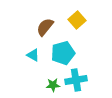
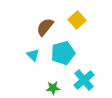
cyan triangle: rotated 16 degrees clockwise
cyan cross: moved 8 px right; rotated 30 degrees counterclockwise
green star: moved 3 px down
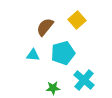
cyan triangle: rotated 40 degrees counterclockwise
cyan cross: rotated 10 degrees counterclockwise
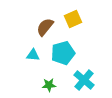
yellow square: moved 4 px left, 1 px up; rotated 18 degrees clockwise
green star: moved 4 px left, 3 px up
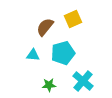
cyan cross: moved 1 px left, 1 px down
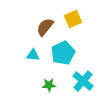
cyan pentagon: rotated 10 degrees counterclockwise
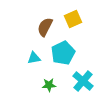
brown semicircle: rotated 12 degrees counterclockwise
cyan triangle: moved 1 px right, 3 px down; rotated 16 degrees counterclockwise
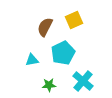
yellow square: moved 1 px right, 1 px down
cyan triangle: moved 2 px left, 2 px down
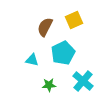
cyan triangle: rotated 24 degrees clockwise
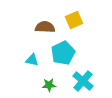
brown semicircle: rotated 66 degrees clockwise
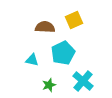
green star: rotated 16 degrees counterclockwise
